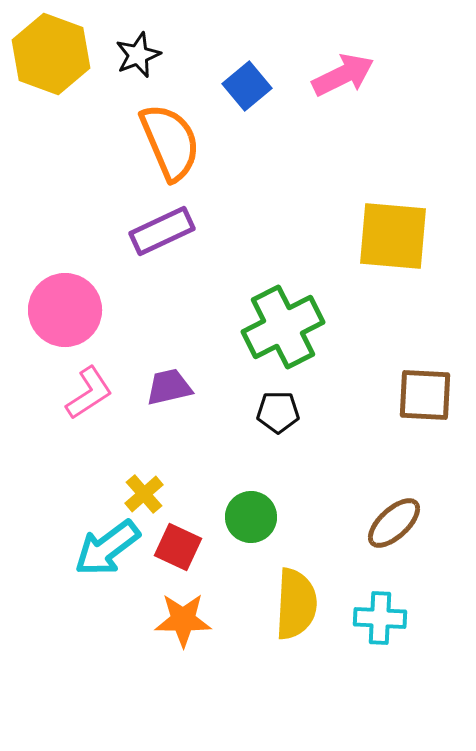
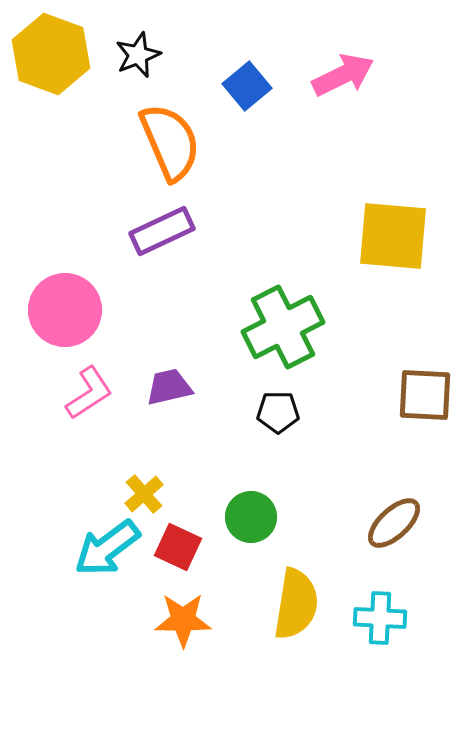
yellow semicircle: rotated 6 degrees clockwise
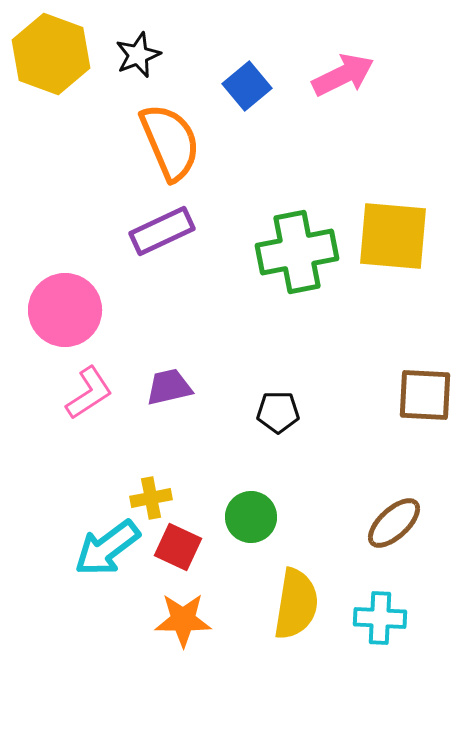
green cross: moved 14 px right, 75 px up; rotated 16 degrees clockwise
yellow cross: moved 7 px right, 4 px down; rotated 30 degrees clockwise
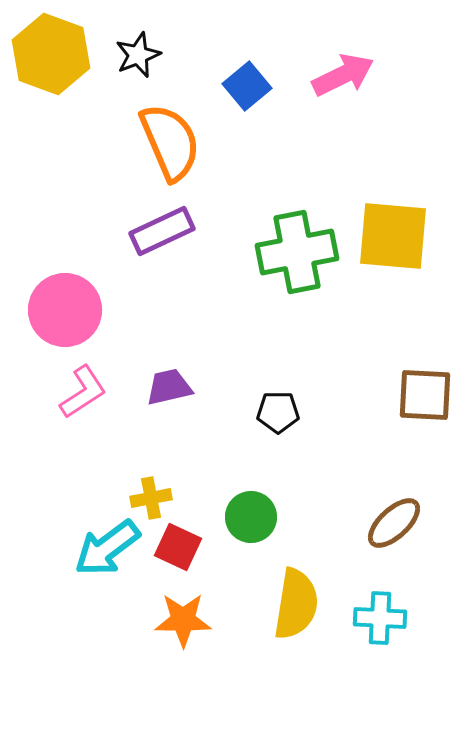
pink L-shape: moved 6 px left, 1 px up
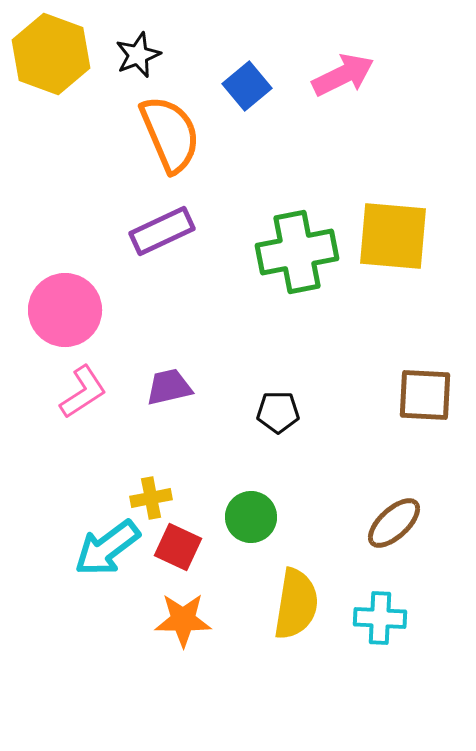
orange semicircle: moved 8 px up
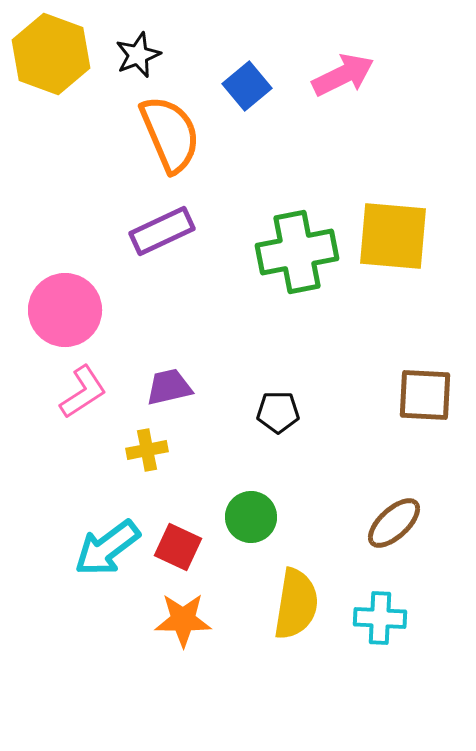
yellow cross: moved 4 px left, 48 px up
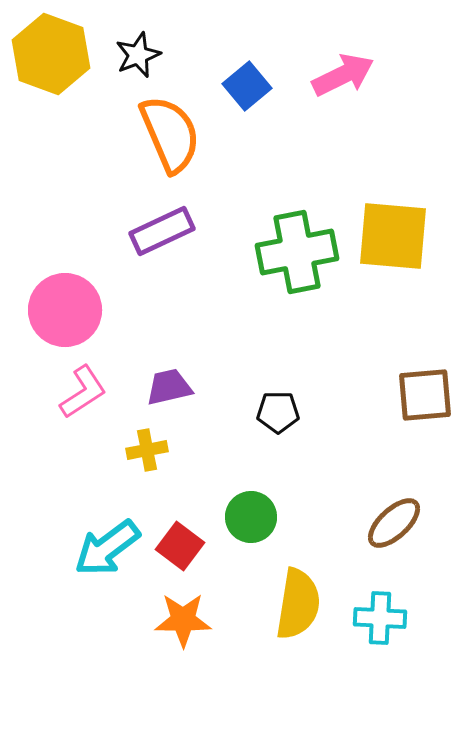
brown square: rotated 8 degrees counterclockwise
red square: moved 2 px right, 1 px up; rotated 12 degrees clockwise
yellow semicircle: moved 2 px right
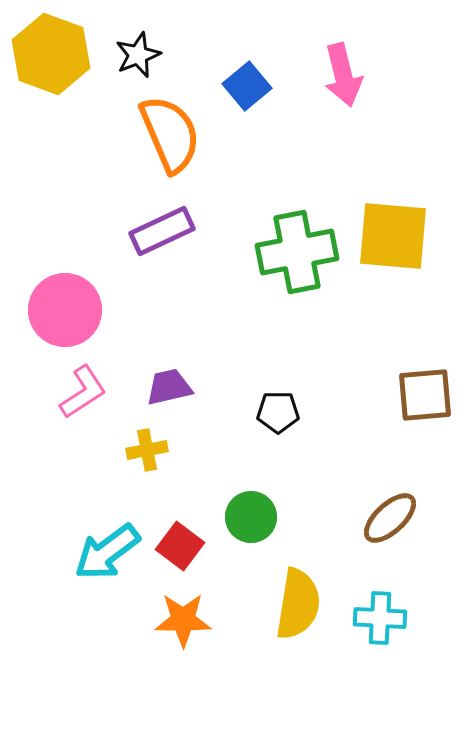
pink arrow: rotated 102 degrees clockwise
brown ellipse: moved 4 px left, 5 px up
cyan arrow: moved 4 px down
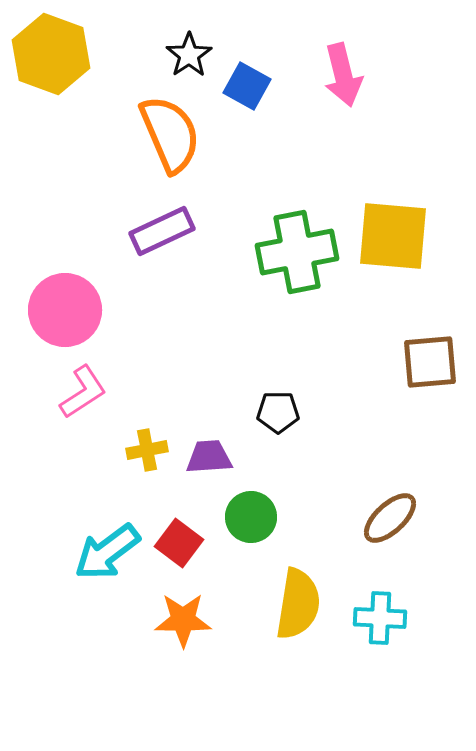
black star: moved 51 px right; rotated 12 degrees counterclockwise
blue square: rotated 21 degrees counterclockwise
purple trapezoid: moved 40 px right, 70 px down; rotated 9 degrees clockwise
brown square: moved 5 px right, 33 px up
red square: moved 1 px left, 3 px up
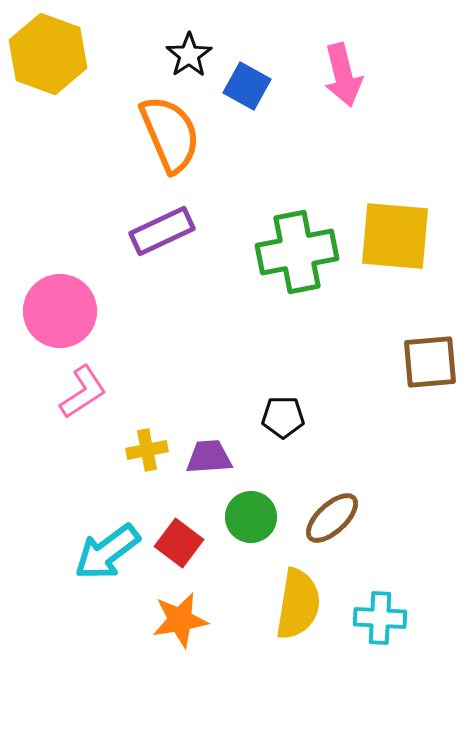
yellow hexagon: moved 3 px left
yellow square: moved 2 px right
pink circle: moved 5 px left, 1 px down
black pentagon: moved 5 px right, 5 px down
brown ellipse: moved 58 px left
orange star: moved 3 px left; rotated 10 degrees counterclockwise
